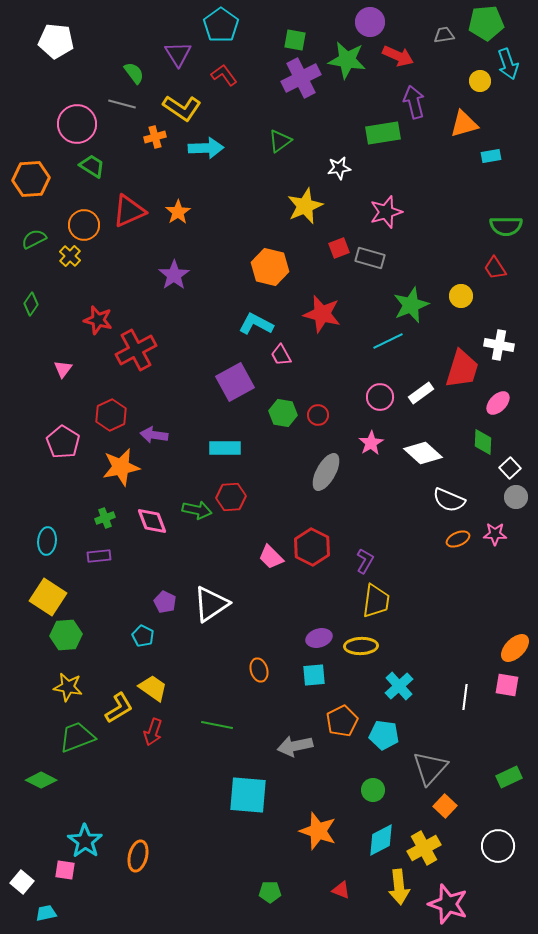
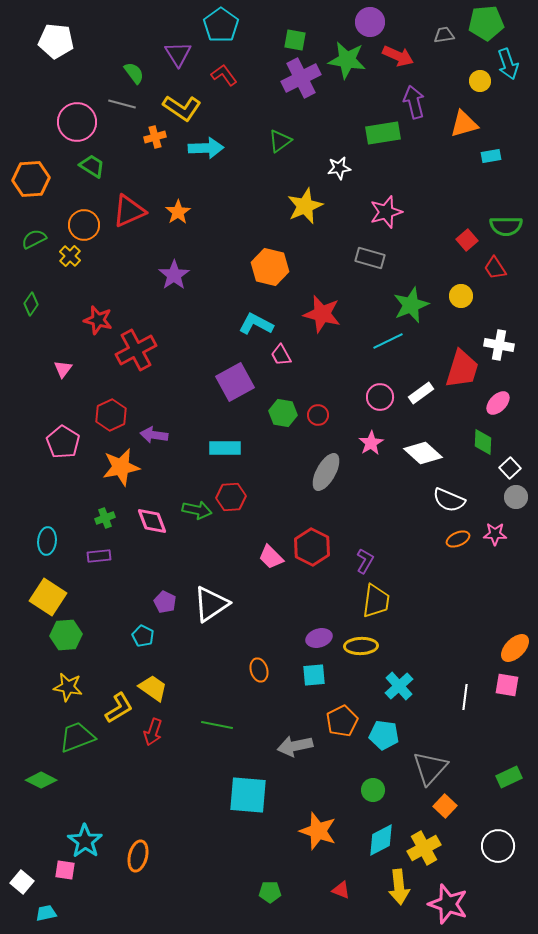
pink circle at (77, 124): moved 2 px up
red square at (339, 248): moved 128 px right, 8 px up; rotated 20 degrees counterclockwise
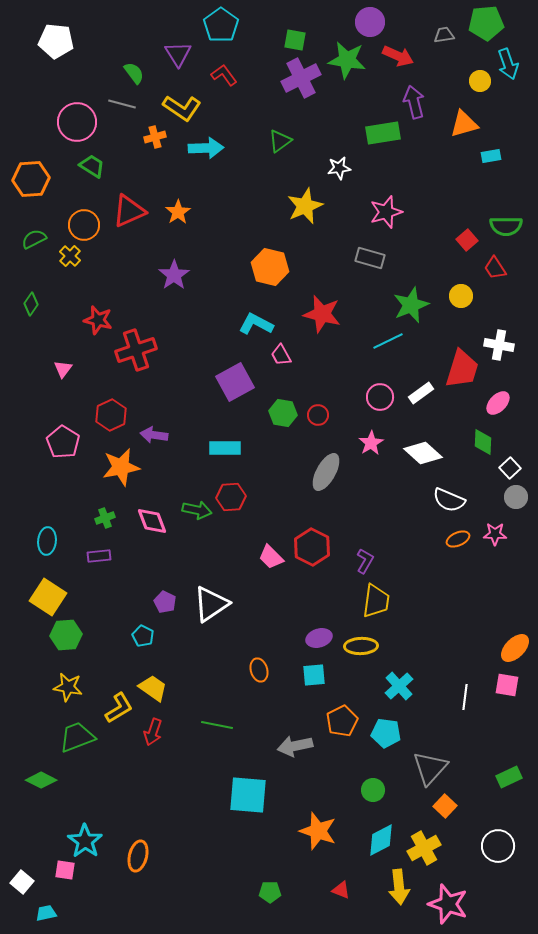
red cross at (136, 350): rotated 9 degrees clockwise
cyan pentagon at (384, 735): moved 2 px right, 2 px up
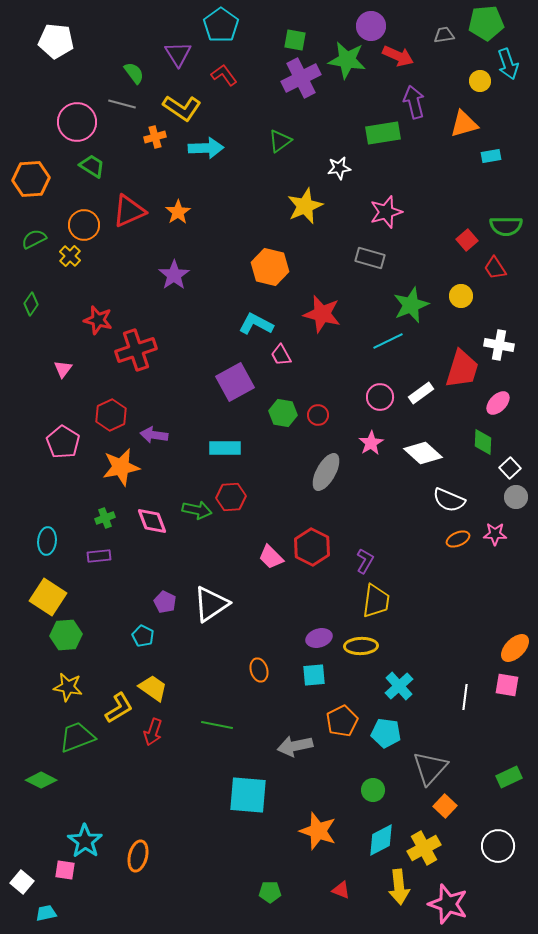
purple circle at (370, 22): moved 1 px right, 4 px down
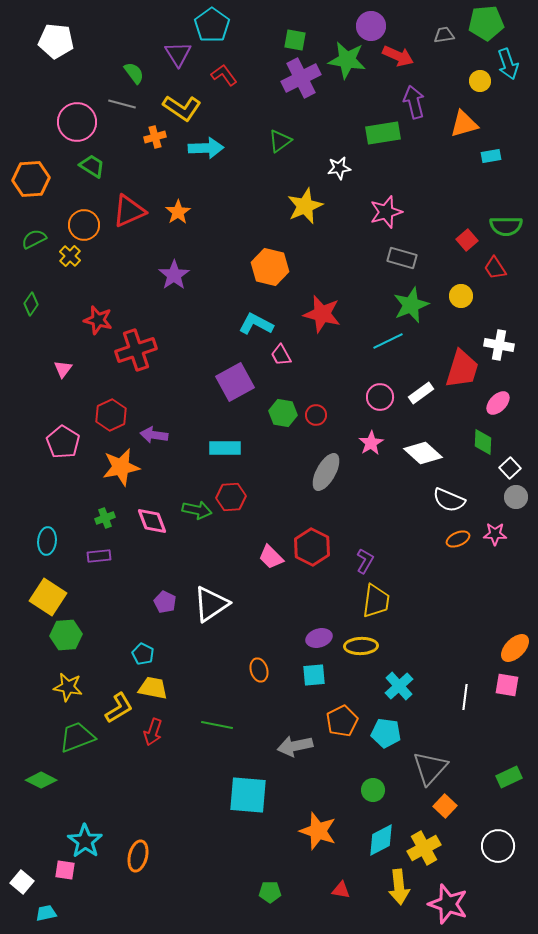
cyan pentagon at (221, 25): moved 9 px left
gray rectangle at (370, 258): moved 32 px right
red circle at (318, 415): moved 2 px left
cyan pentagon at (143, 636): moved 18 px down
yellow trapezoid at (153, 688): rotated 24 degrees counterclockwise
red triangle at (341, 890): rotated 12 degrees counterclockwise
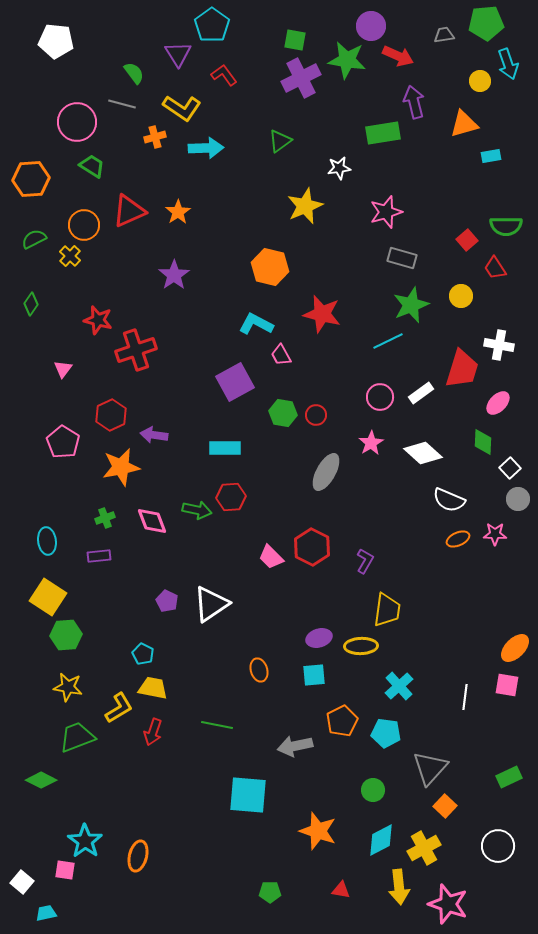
gray circle at (516, 497): moved 2 px right, 2 px down
cyan ellipse at (47, 541): rotated 12 degrees counterclockwise
yellow trapezoid at (376, 601): moved 11 px right, 9 px down
purple pentagon at (165, 602): moved 2 px right, 1 px up
